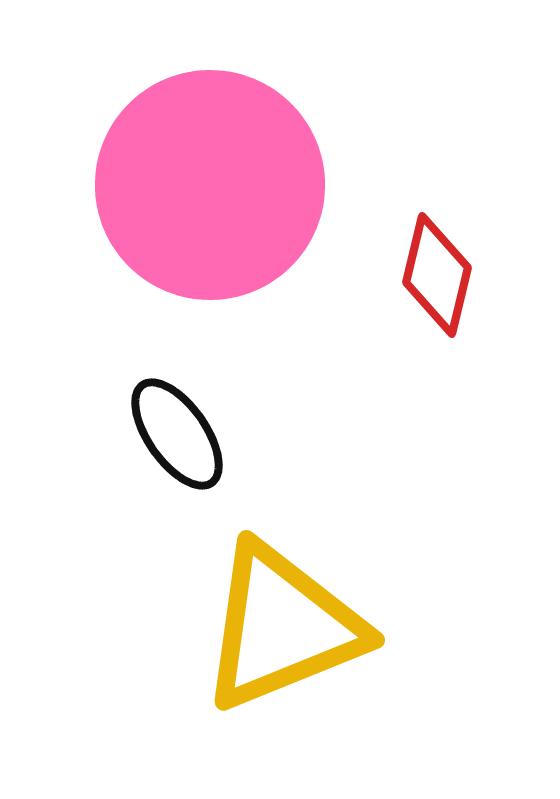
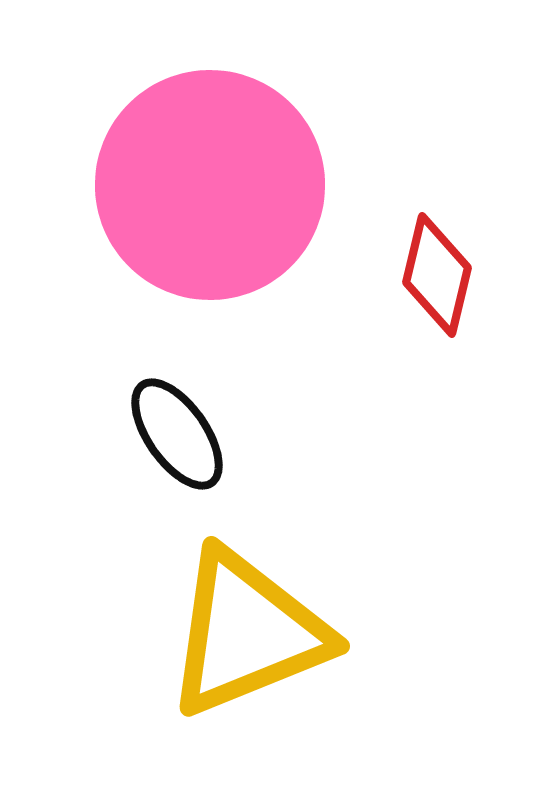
yellow triangle: moved 35 px left, 6 px down
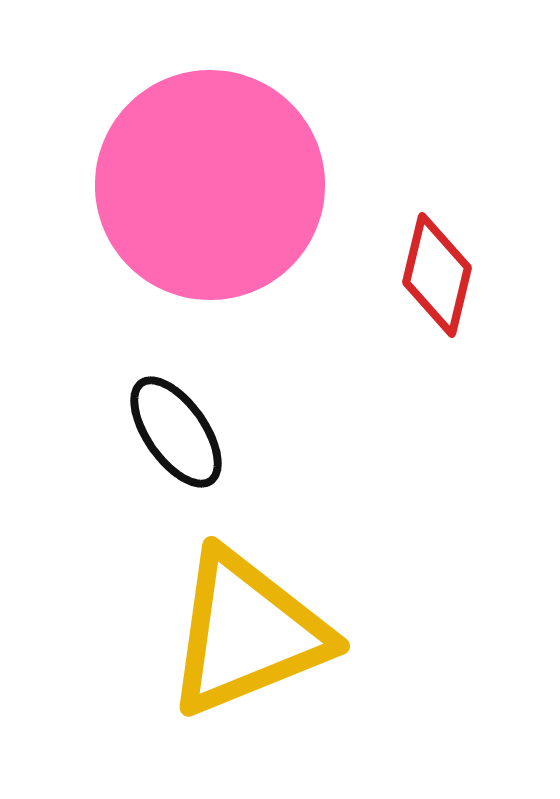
black ellipse: moved 1 px left, 2 px up
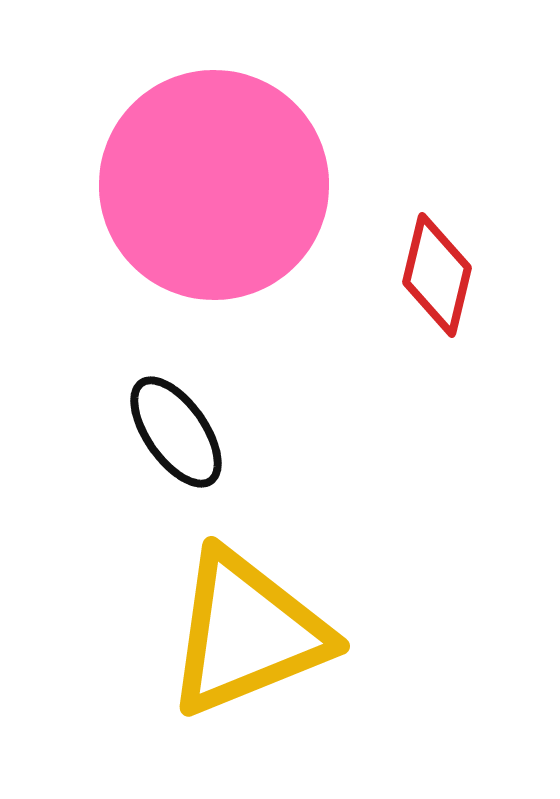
pink circle: moved 4 px right
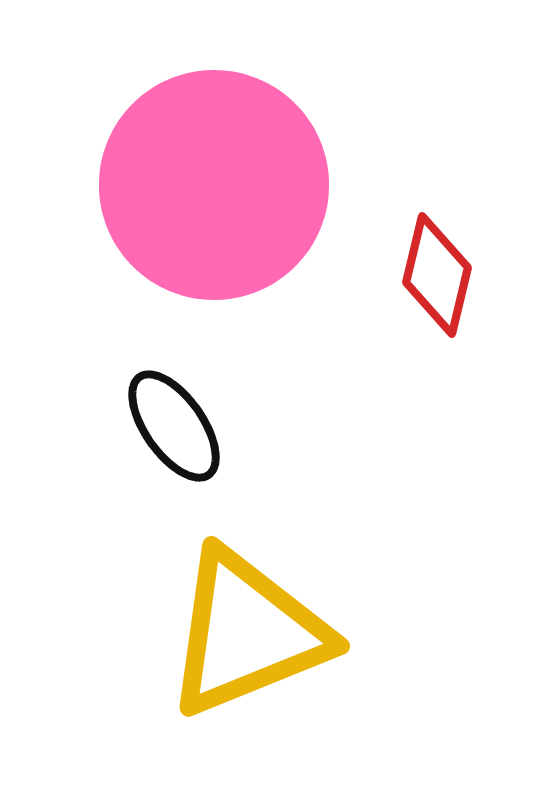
black ellipse: moved 2 px left, 6 px up
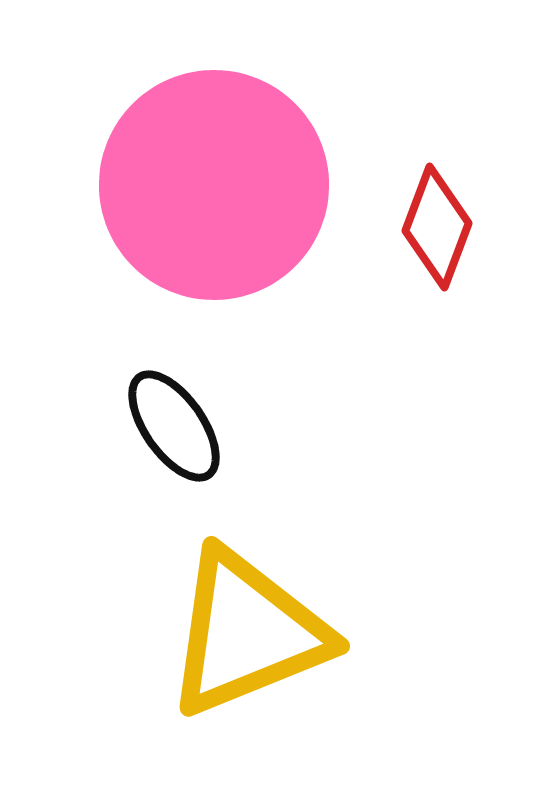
red diamond: moved 48 px up; rotated 7 degrees clockwise
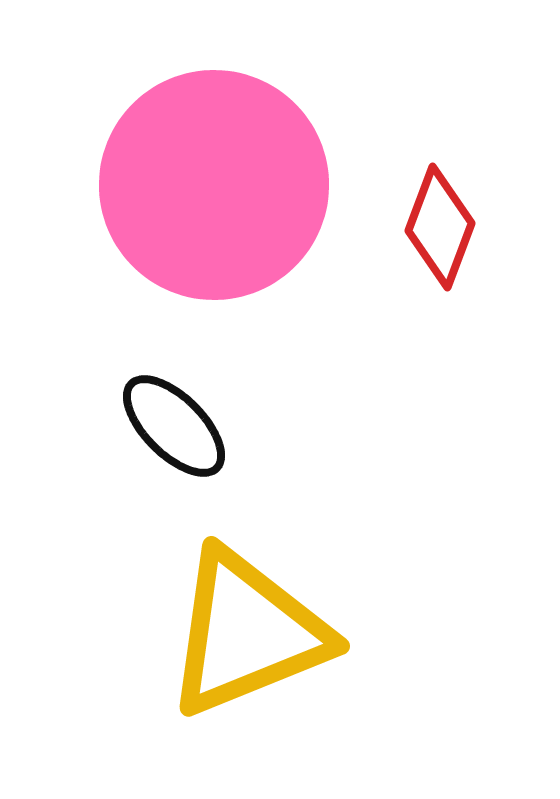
red diamond: moved 3 px right
black ellipse: rotated 10 degrees counterclockwise
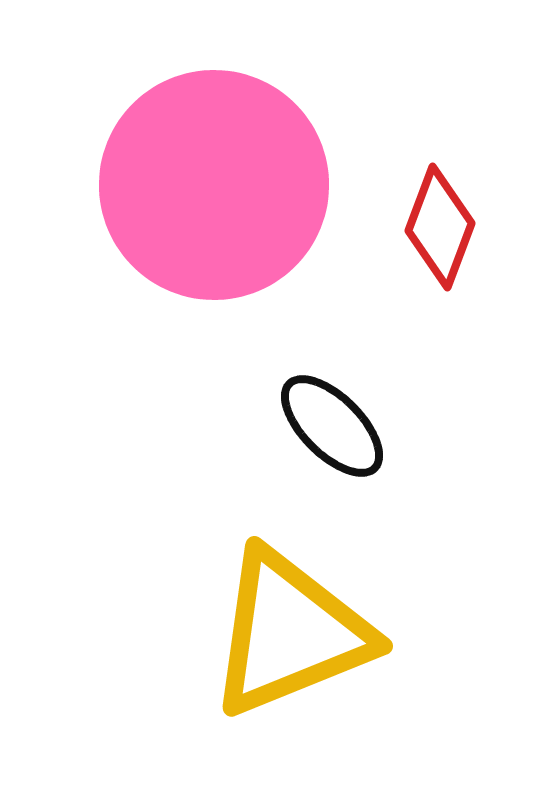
black ellipse: moved 158 px right
yellow triangle: moved 43 px right
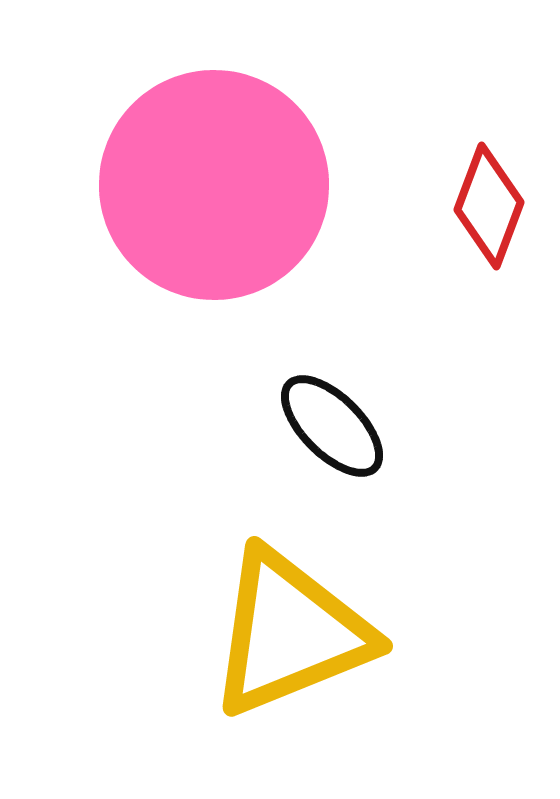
red diamond: moved 49 px right, 21 px up
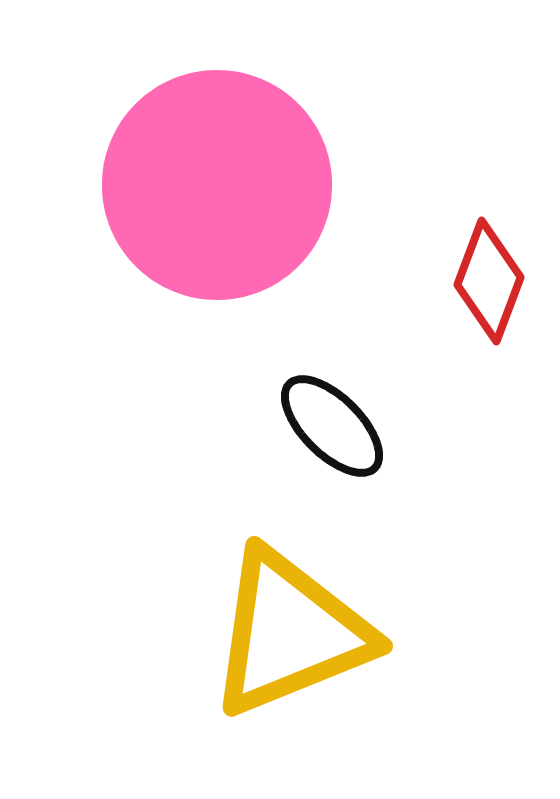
pink circle: moved 3 px right
red diamond: moved 75 px down
